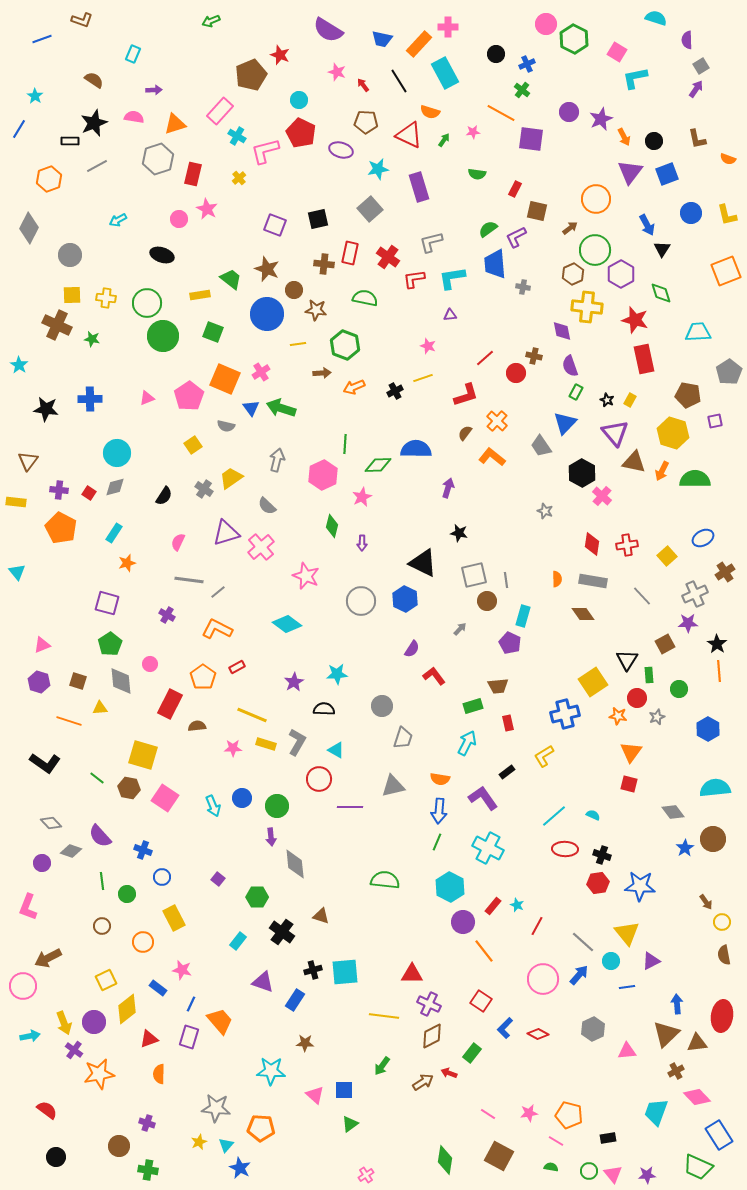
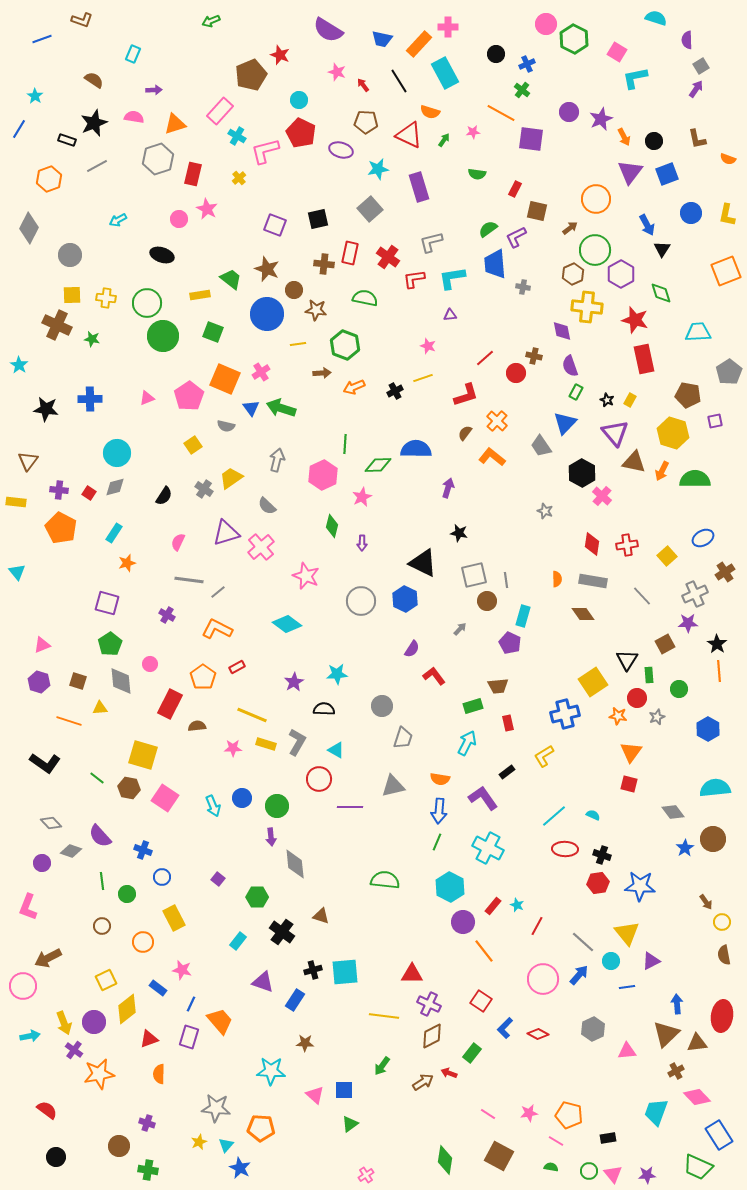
black rectangle at (70, 141): moved 3 px left, 1 px up; rotated 18 degrees clockwise
yellow L-shape at (727, 215): rotated 25 degrees clockwise
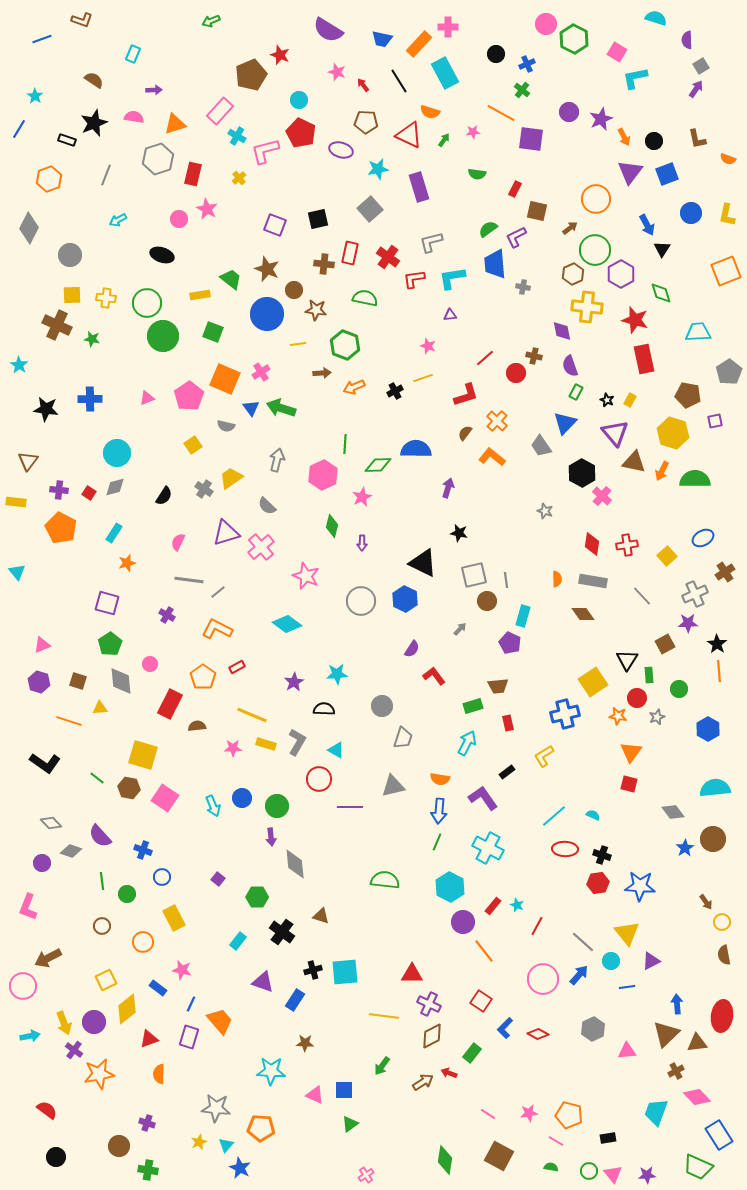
gray line at (97, 166): moved 9 px right, 9 px down; rotated 40 degrees counterclockwise
pink triangle at (315, 1095): rotated 18 degrees counterclockwise
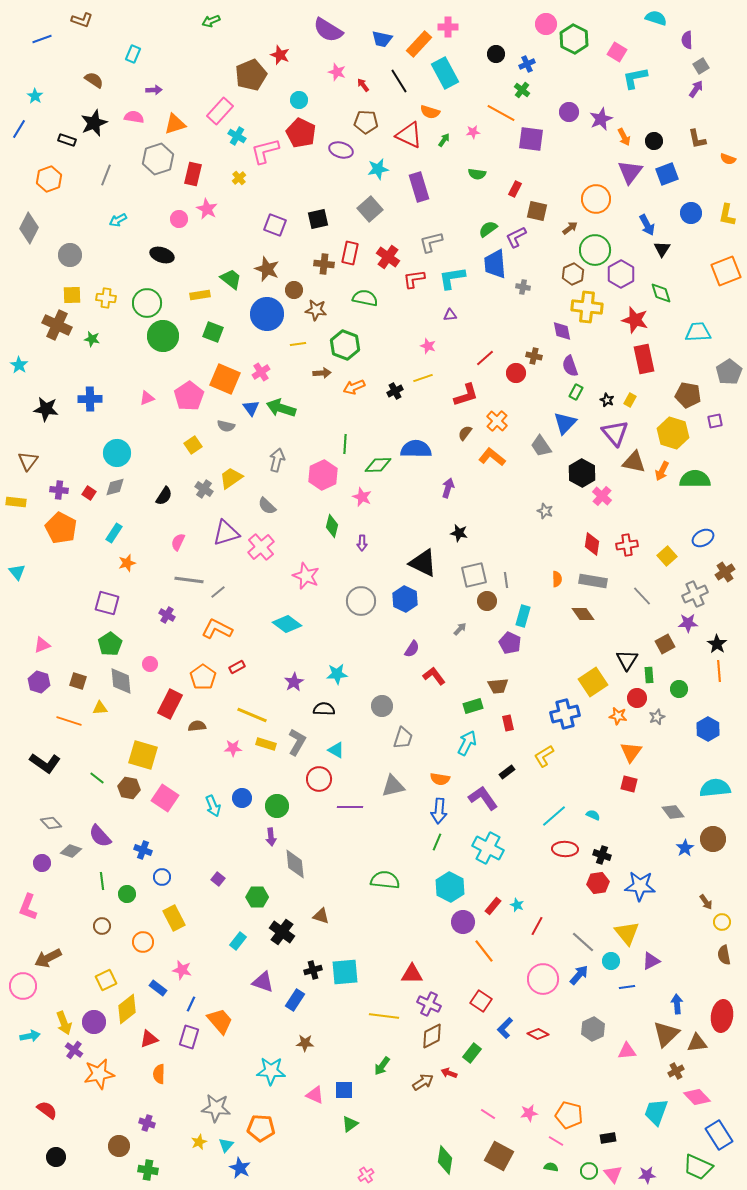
pink star at (362, 497): rotated 24 degrees counterclockwise
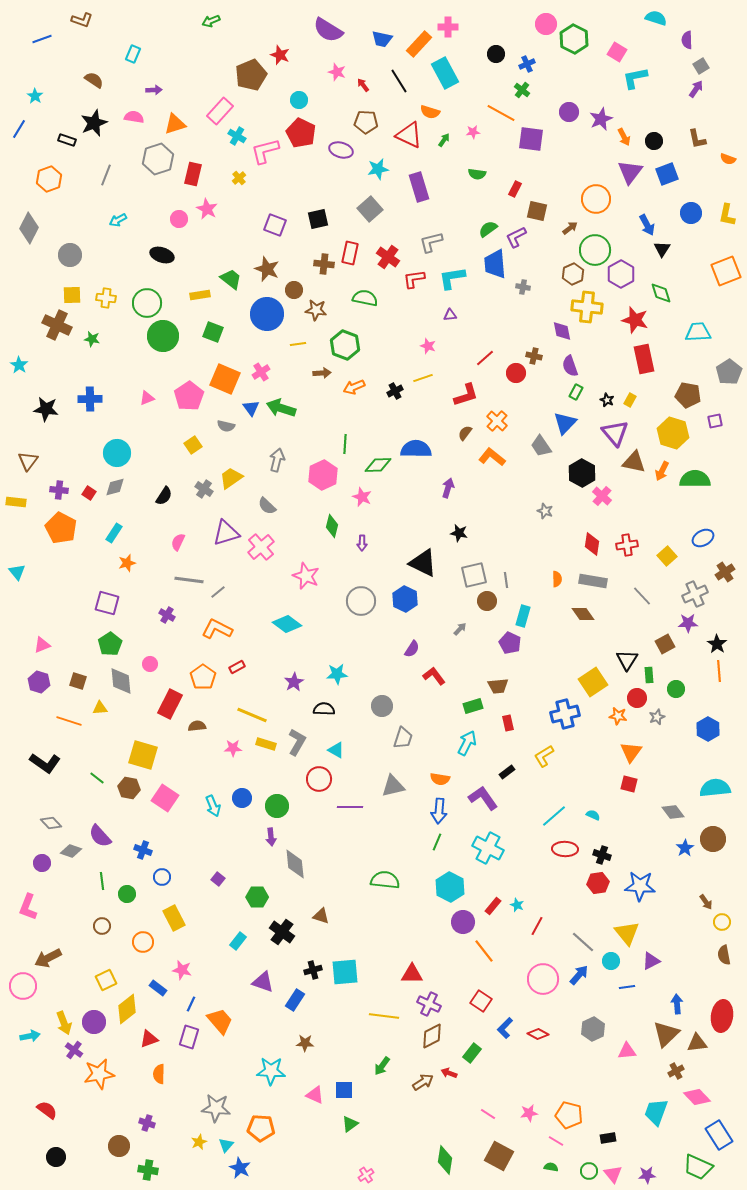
green circle at (679, 689): moved 3 px left
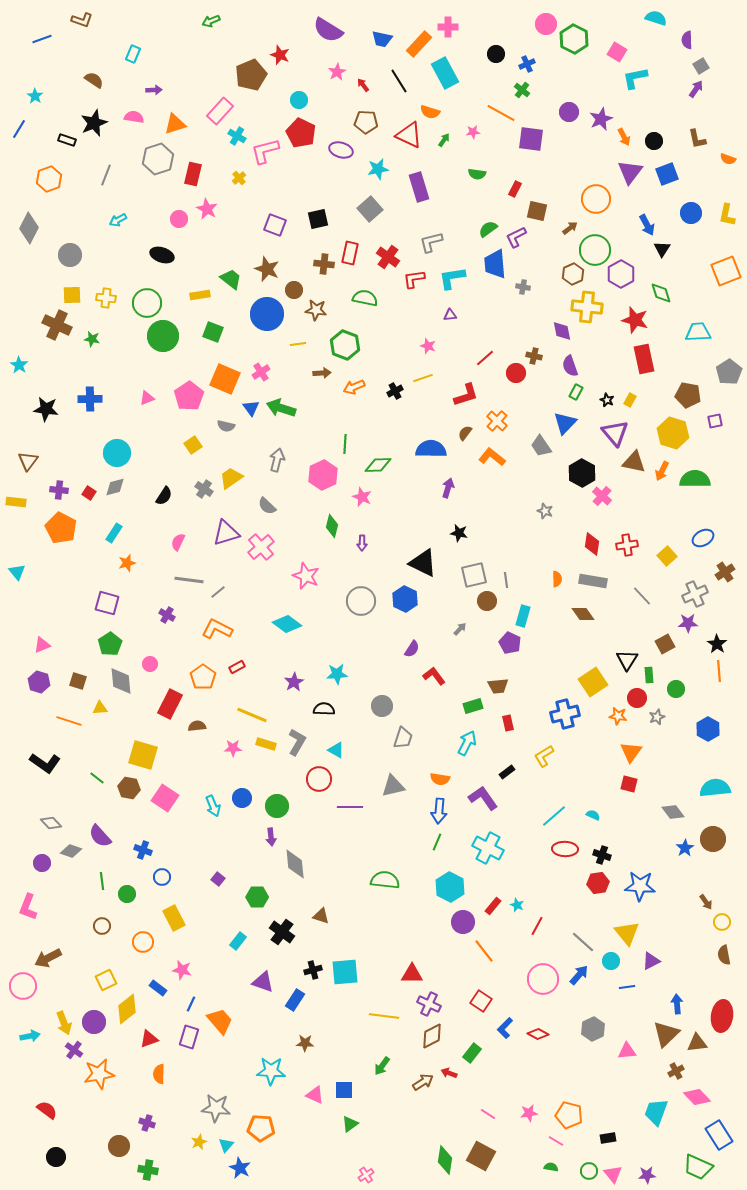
pink star at (337, 72): rotated 24 degrees clockwise
blue semicircle at (416, 449): moved 15 px right
brown square at (499, 1156): moved 18 px left
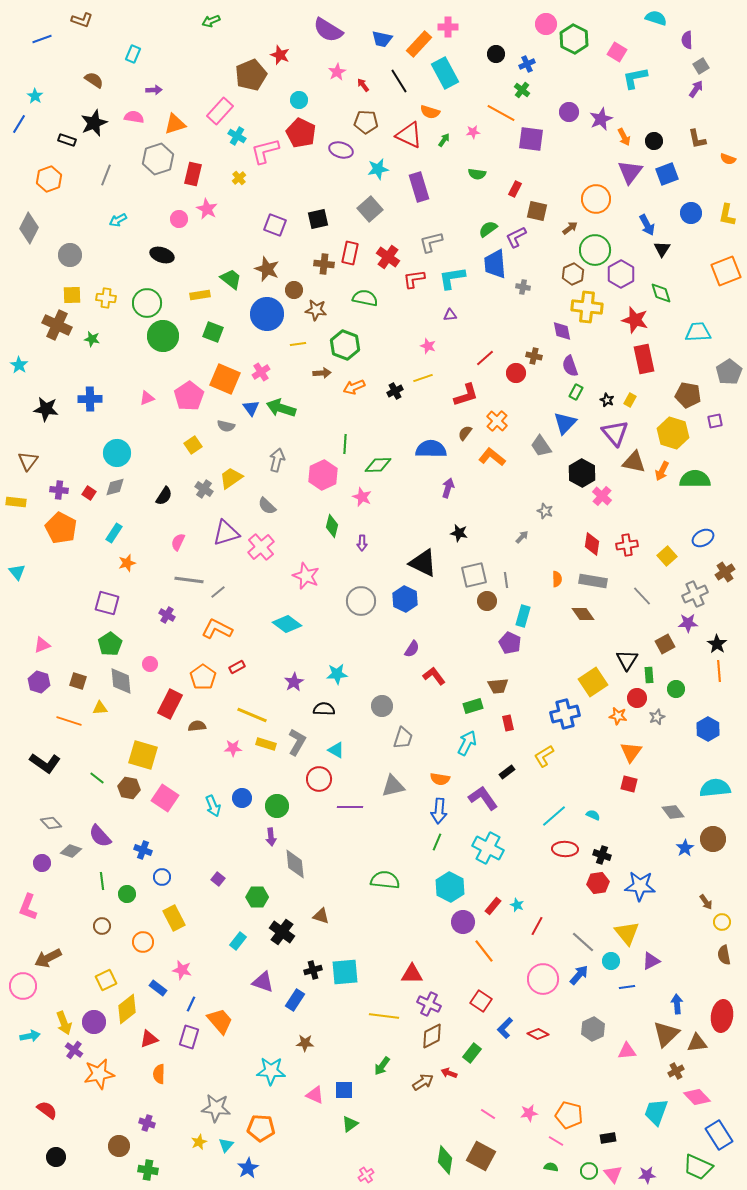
blue line at (19, 129): moved 5 px up
gray arrow at (460, 629): moved 62 px right, 92 px up
blue star at (240, 1168): moved 8 px right; rotated 15 degrees clockwise
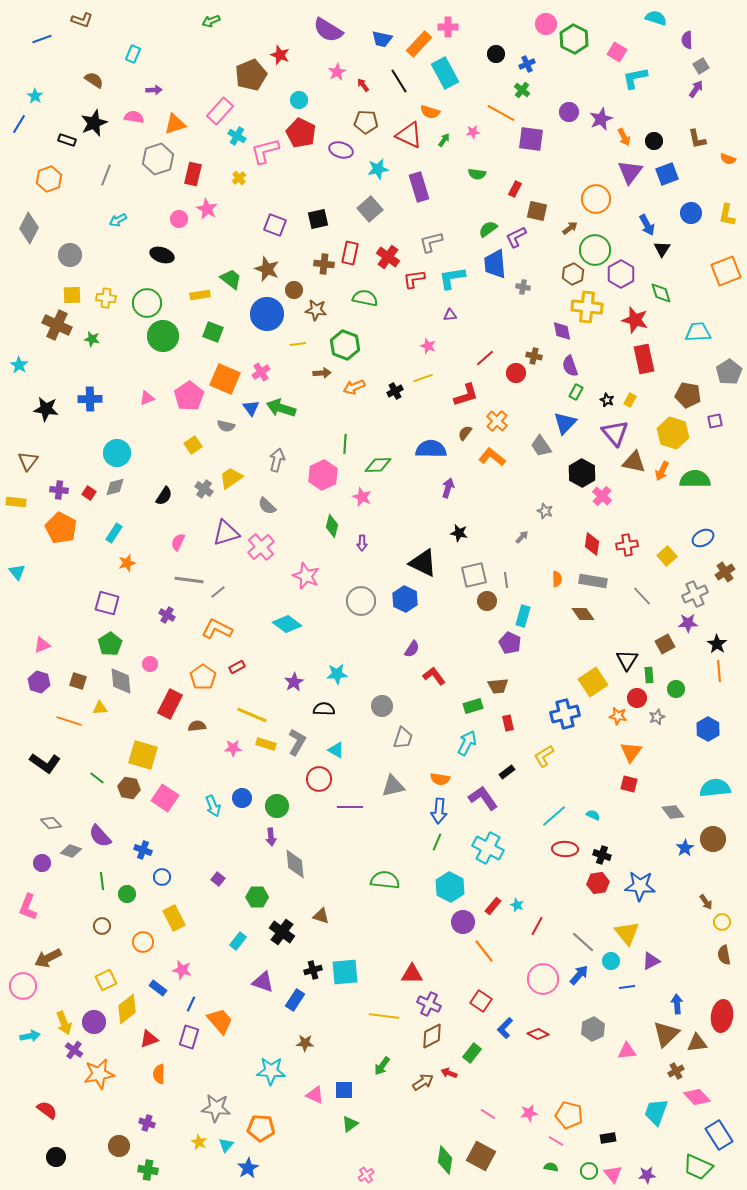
yellow star at (199, 1142): rotated 21 degrees counterclockwise
